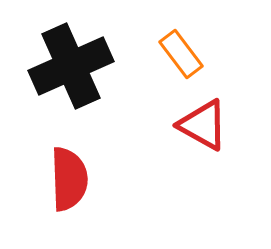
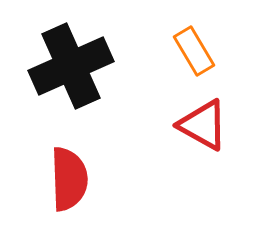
orange rectangle: moved 13 px right, 3 px up; rotated 6 degrees clockwise
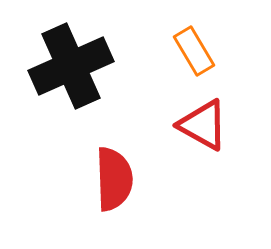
red semicircle: moved 45 px right
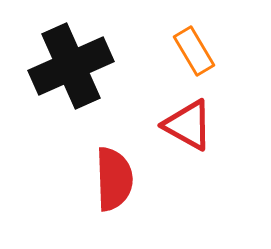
red triangle: moved 15 px left
